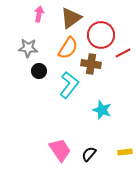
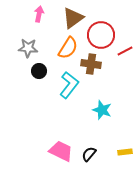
brown triangle: moved 2 px right
red line: moved 2 px right, 2 px up
pink trapezoid: moved 1 px right, 1 px down; rotated 30 degrees counterclockwise
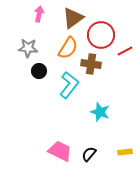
cyan star: moved 2 px left, 2 px down
pink trapezoid: moved 1 px left
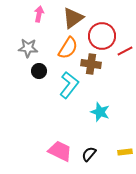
red circle: moved 1 px right, 1 px down
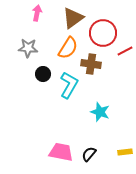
pink arrow: moved 2 px left, 1 px up
red circle: moved 1 px right, 3 px up
black circle: moved 4 px right, 3 px down
cyan L-shape: rotated 8 degrees counterclockwise
pink trapezoid: moved 1 px right, 1 px down; rotated 15 degrees counterclockwise
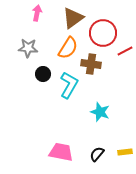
black semicircle: moved 8 px right
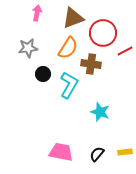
brown triangle: rotated 15 degrees clockwise
gray star: rotated 12 degrees counterclockwise
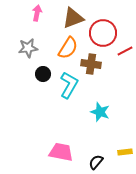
black semicircle: moved 1 px left, 8 px down
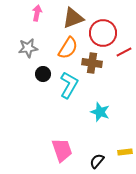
red line: moved 1 px left, 1 px down
brown cross: moved 1 px right, 1 px up
pink trapezoid: moved 1 px right, 2 px up; rotated 60 degrees clockwise
black semicircle: moved 1 px right, 1 px up
